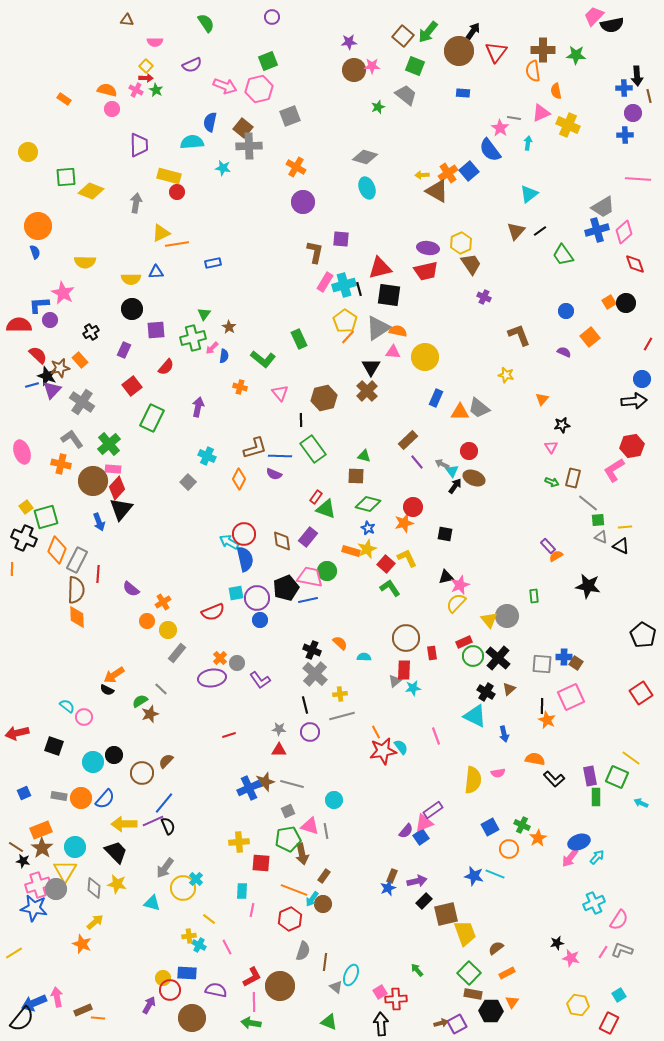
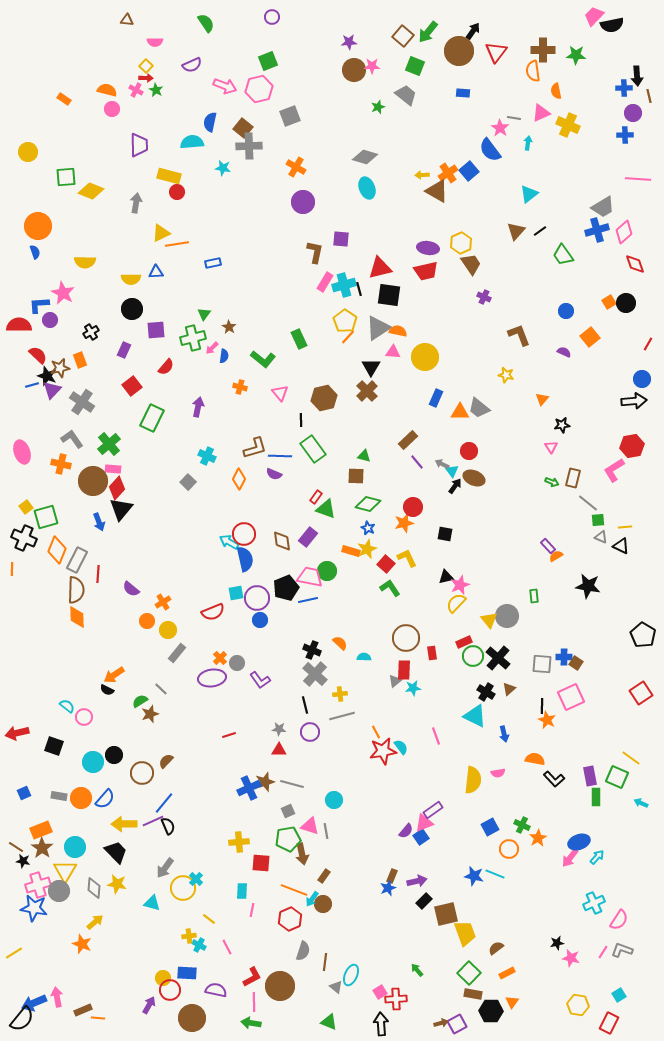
orange rectangle at (80, 360): rotated 21 degrees clockwise
gray circle at (56, 889): moved 3 px right, 2 px down
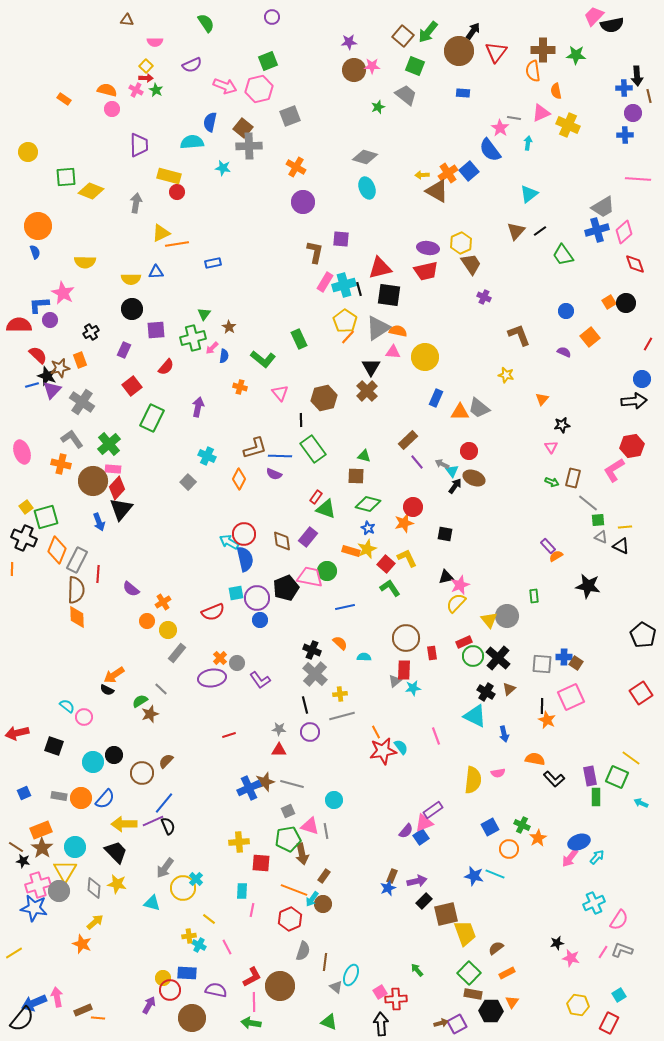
blue line at (308, 600): moved 37 px right, 7 px down
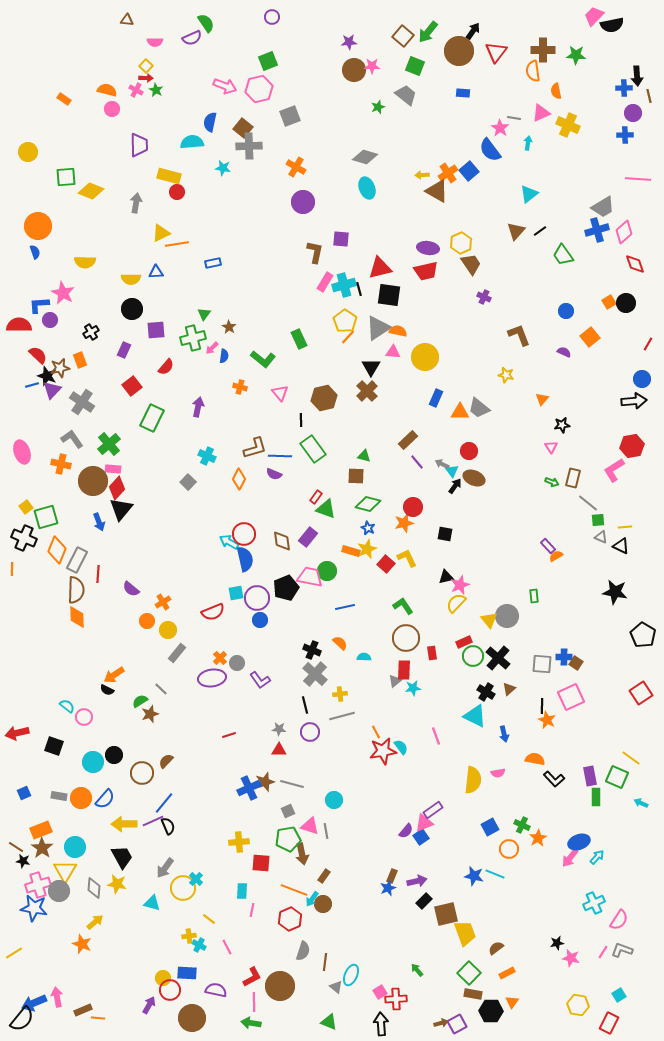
purple semicircle at (192, 65): moved 27 px up
black star at (588, 586): moved 27 px right, 6 px down
green L-shape at (390, 588): moved 13 px right, 18 px down
black trapezoid at (116, 852): moved 6 px right, 5 px down; rotated 15 degrees clockwise
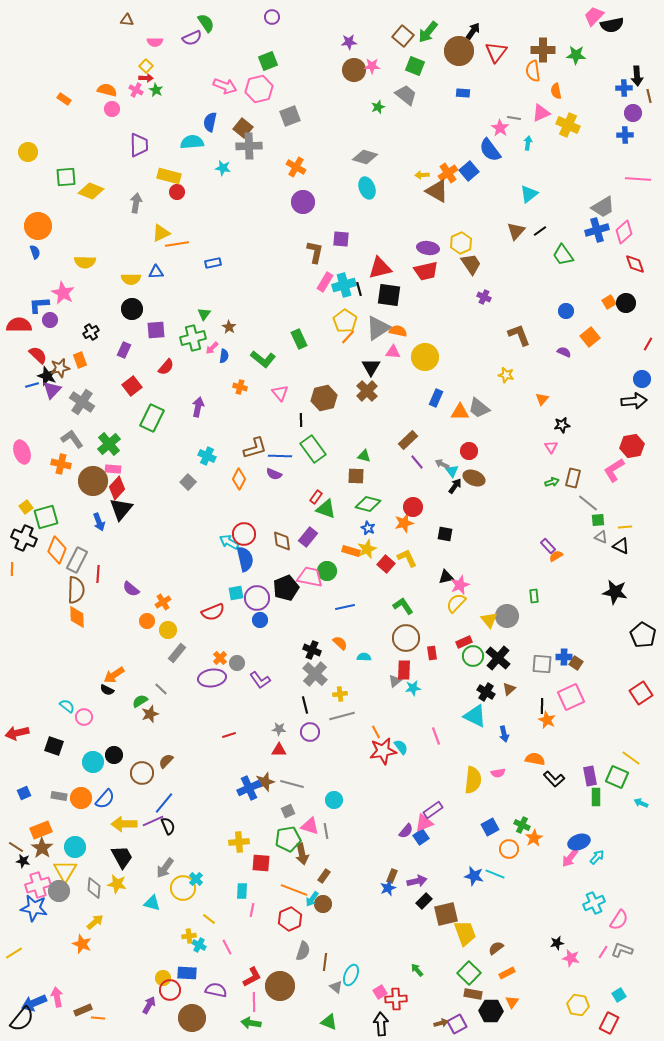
green arrow at (552, 482): rotated 40 degrees counterclockwise
orange star at (538, 838): moved 4 px left
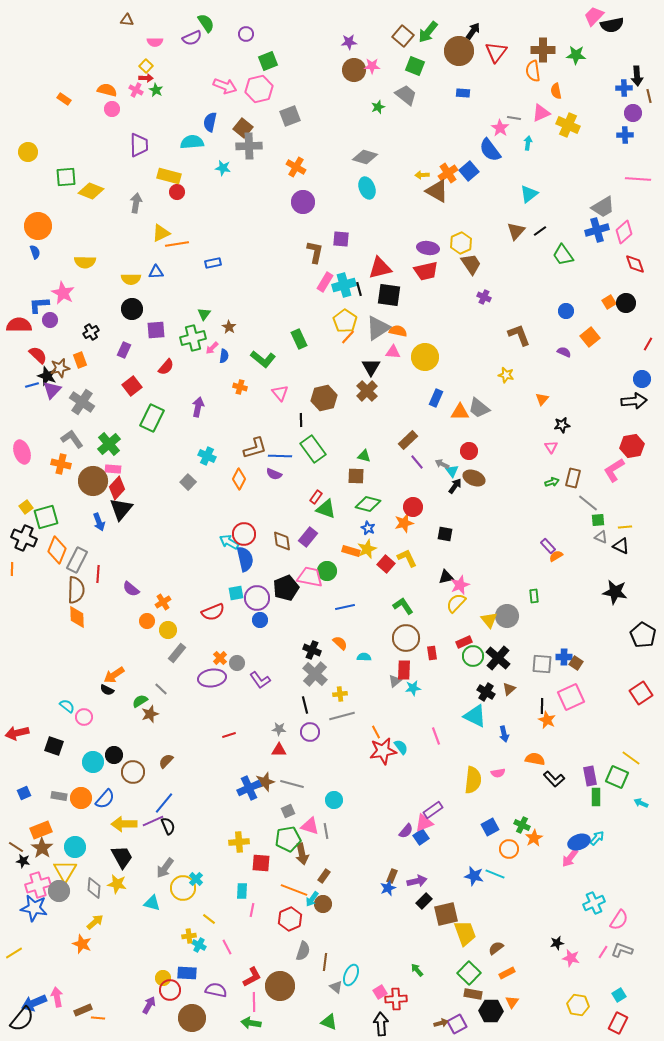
purple circle at (272, 17): moved 26 px left, 17 px down
brown circle at (142, 773): moved 9 px left, 1 px up
cyan arrow at (597, 857): moved 19 px up
red rectangle at (609, 1023): moved 9 px right
